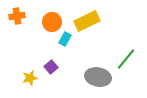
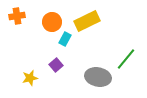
purple square: moved 5 px right, 2 px up
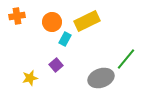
gray ellipse: moved 3 px right, 1 px down; rotated 30 degrees counterclockwise
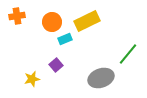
cyan rectangle: rotated 40 degrees clockwise
green line: moved 2 px right, 5 px up
yellow star: moved 2 px right, 1 px down
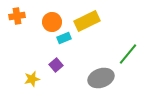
cyan rectangle: moved 1 px left, 1 px up
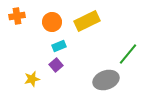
cyan rectangle: moved 5 px left, 8 px down
gray ellipse: moved 5 px right, 2 px down
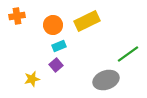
orange circle: moved 1 px right, 3 px down
green line: rotated 15 degrees clockwise
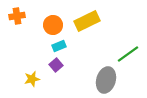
gray ellipse: rotated 55 degrees counterclockwise
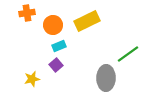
orange cross: moved 10 px right, 3 px up
gray ellipse: moved 2 px up; rotated 15 degrees counterclockwise
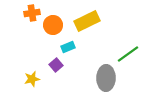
orange cross: moved 5 px right
cyan rectangle: moved 9 px right, 1 px down
